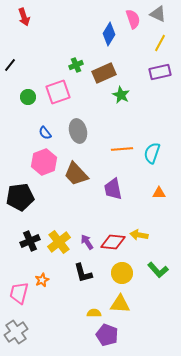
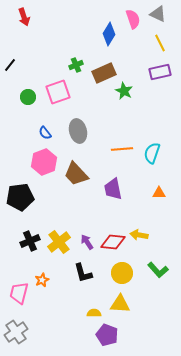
yellow line: rotated 54 degrees counterclockwise
green star: moved 3 px right, 4 px up
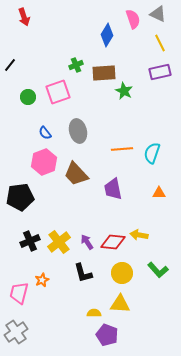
blue diamond: moved 2 px left, 1 px down
brown rectangle: rotated 20 degrees clockwise
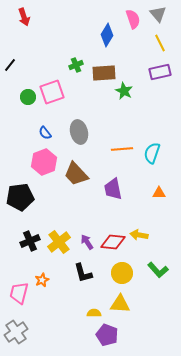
gray triangle: rotated 24 degrees clockwise
pink square: moved 6 px left
gray ellipse: moved 1 px right, 1 px down
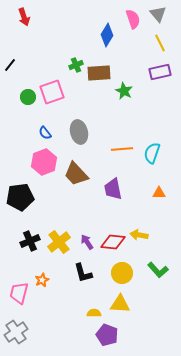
brown rectangle: moved 5 px left
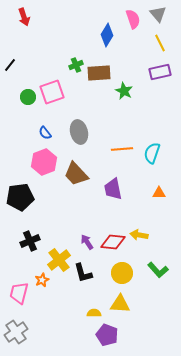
yellow cross: moved 18 px down
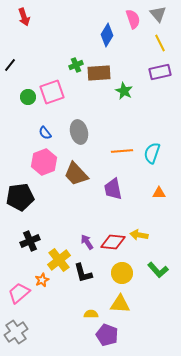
orange line: moved 2 px down
pink trapezoid: rotated 35 degrees clockwise
yellow semicircle: moved 3 px left, 1 px down
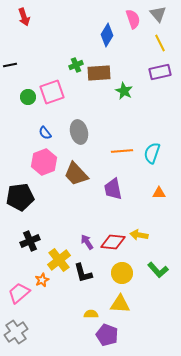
black line: rotated 40 degrees clockwise
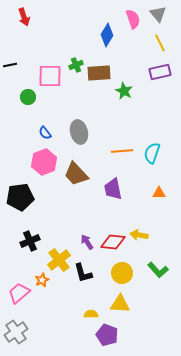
pink square: moved 2 px left, 16 px up; rotated 20 degrees clockwise
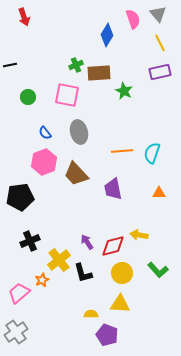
pink square: moved 17 px right, 19 px down; rotated 10 degrees clockwise
red diamond: moved 4 px down; rotated 20 degrees counterclockwise
